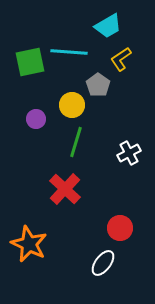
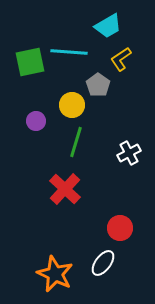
purple circle: moved 2 px down
orange star: moved 26 px right, 30 px down
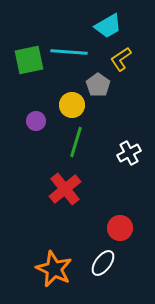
green square: moved 1 px left, 2 px up
red cross: rotated 8 degrees clockwise
orange star: moved 1 px left, 5 px up
